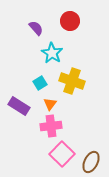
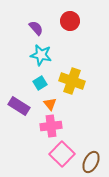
cyan star: moved 11 px left, 2 px down; rotated 20 degrees counterclockwise
orange triangle: rotated 16 degrees counterclockwise
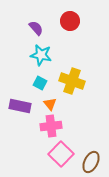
cyan square: rotated 32 degrees counterclockwise
purple rectangle: moved 1 px right; rotated 20 degrees counterclockwise
pink square: moved 1 px left
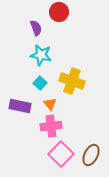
red circle: moved 11 px left, 9 px up
purple semicircle: rotated 21 degrees clockwise
cyan square: rotated 16 degrees clockwise
brown ellipse: moved 7 px up
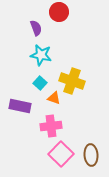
orange triangle: moved 4 px right, 6 px up; rotated 32 degrees counterclockwise
brown ellipse: rotated 30 degrees counterclockwise
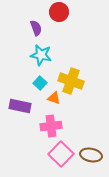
yellow cross: moved 1 px left
brown ellipse: rotated 75 degrees counterclockwise
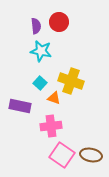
red circle: moved 10 px down
purple semicircle: moved 2 px up; rotated 14 degrees clockwise
cyan star: moved 4 px up
pink square: moved 1 px right, 1 px down; rotated 10 degrees counterclockwise
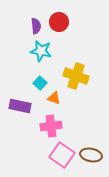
yellow cross: moved 5 px right, 5 px up
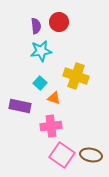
cyan star: rotated 20 degrees counterclockwise
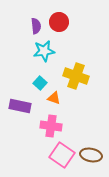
cyan star: moved 3 px right
pink cross: rotated 15 degrees clockwise
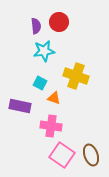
cyan square: rotated 16 degrees counterclockwise
brown ellipse: rotated 60 degrees clockwise
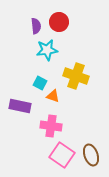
cyan star: moved 3 px right, 1 px up
orange triangle: moved 1 px left, 2 px up
